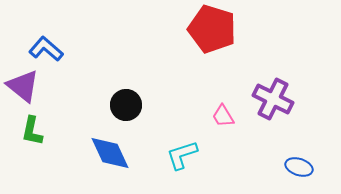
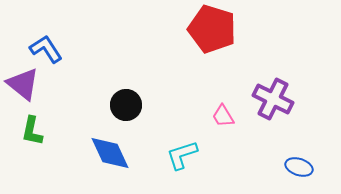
blue L-shape: rotated 16 degrees clockwise
purple triangle: moved 2 px up
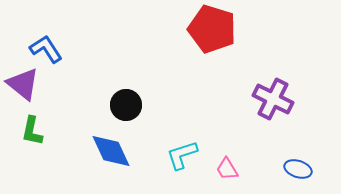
pink trapezoid: moved 4 px right, 53 px down
blue diamond: moved 1 px right, 2 px up
blue ellipse: moved 1 px left, 2 px down
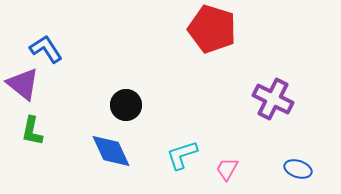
pink trapezoid: rotated 60 degrees clockwise
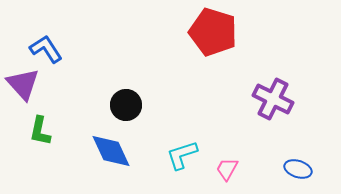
red pentagon: moved 1 px right, 3 px down
purple triangle: rotated 9 degrees clockwise
green L-shape: moved 8 px right
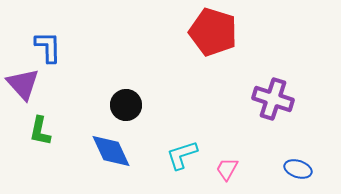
blue L-shape: moved 2 px right, 2 px up; rotated 32 degrees clockwise
purple cross: rotated 9 degrees counterclockwise
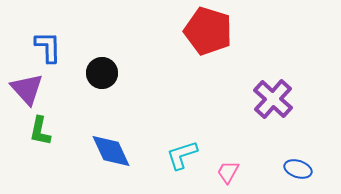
red pentagon: moved 5 px left, 1 px up
purple triangle: moved 4 px right, 5 px down
purple cross: rotated 24 degrees clockwise
black circle: moved 24 px left, 32 px up
pink trapezoid: moved 1 px right, 3 px down
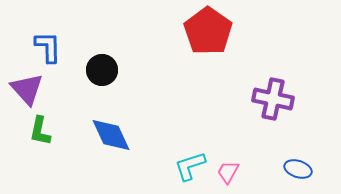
red pentagon: rotated 18 degrees clockwise
black circle: moved 3 px up
purple cross: rotated 30 degrees counterclockwise
blue diamond: moved 16 px up
cyan L-shape: moved 8 px right, 11 px down
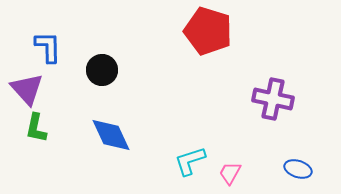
red pentagon: rotated 18 degrees counterclockwise
green L-shape: moved 4 px left, 3 px up
cyan L-shape: moved 5 px up
pink trapezoid: moved 2 px right, 1 px down
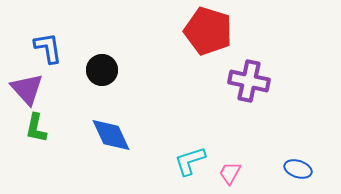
blue L-shape: moved 1 px down; rotated 8 degrees counterclockwise
purple cross: moved 24 px left, 18 px up
